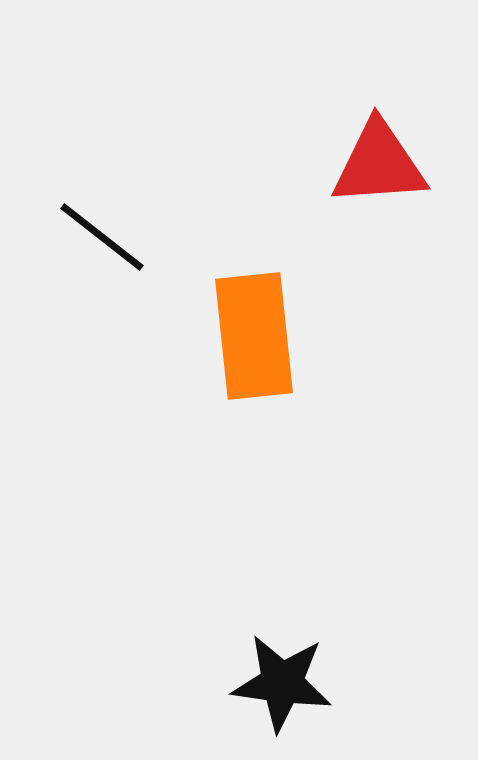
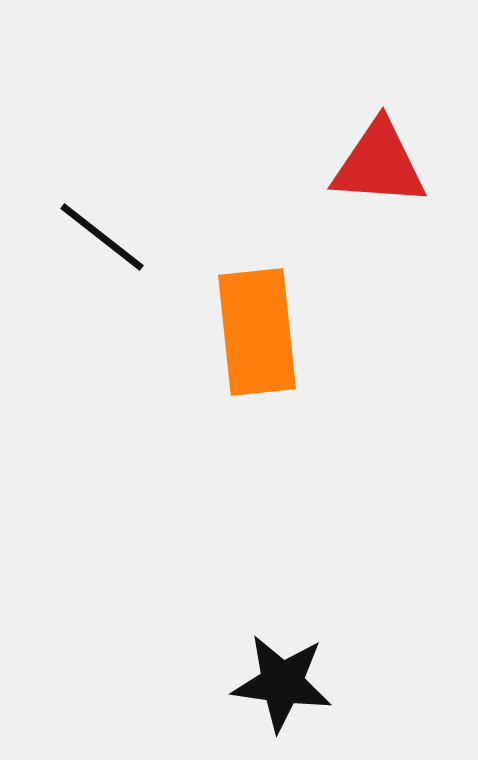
red triangle: rotated 8 degrees clockwise
orange rectangle: moved 3 px right, 4 px up
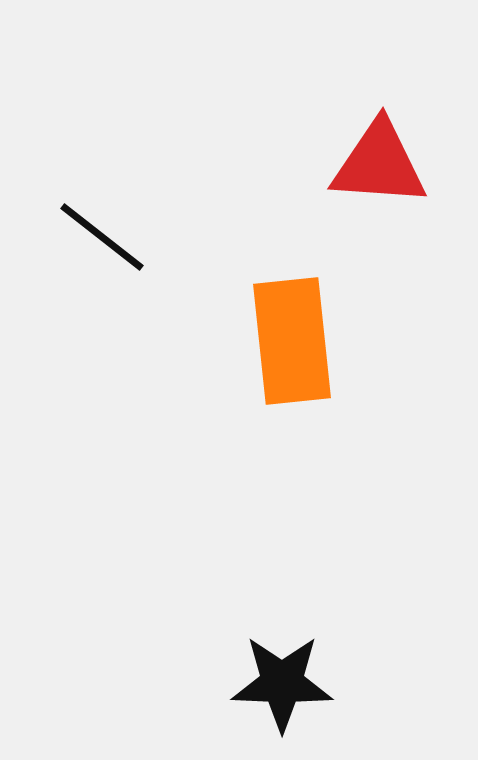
orange rectangle: moved 35 px right, 9 px down
black star: rotated 6 degrees counterclockwise
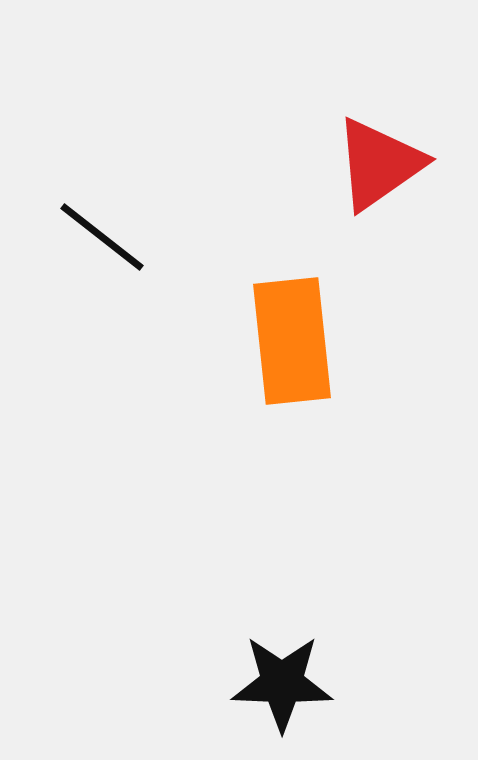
red triangle: rotated 39 degrees counterclockwise
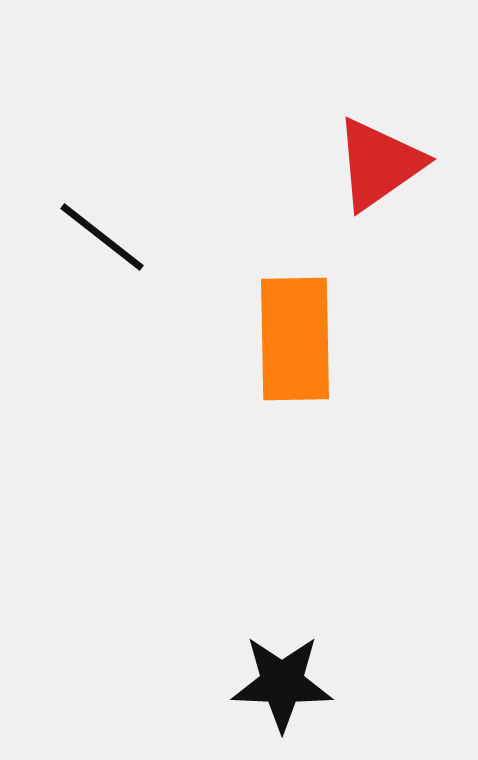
orange rectangle: moved 3 px right, 2 px up; rotated 5 degrees clockwise
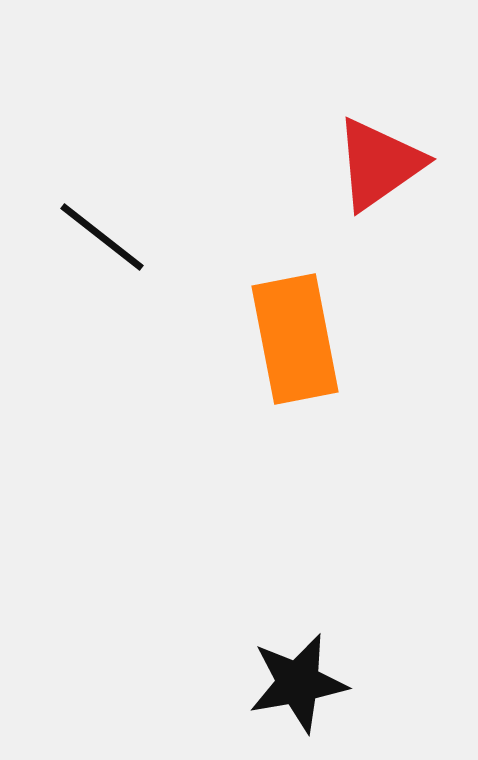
orange rectangle: rotated 10 degrees counterclockwise
black star: moved 16 px right; rotated 12 degrees counterclockwise
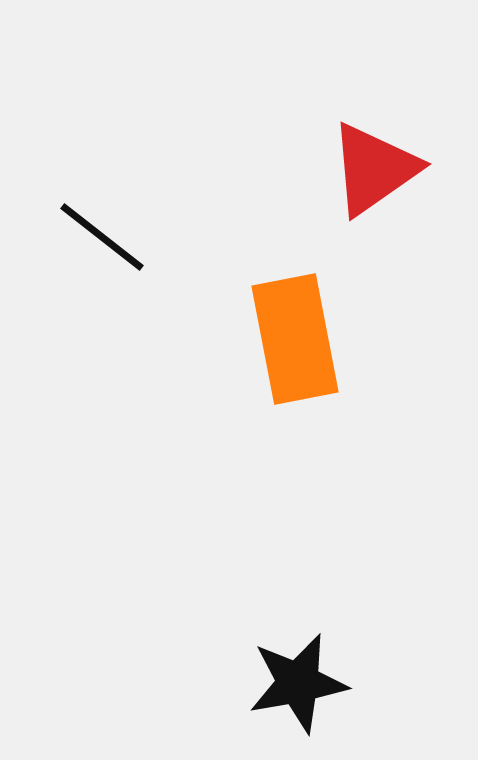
red triangle: moved 5 px left, 5 px down
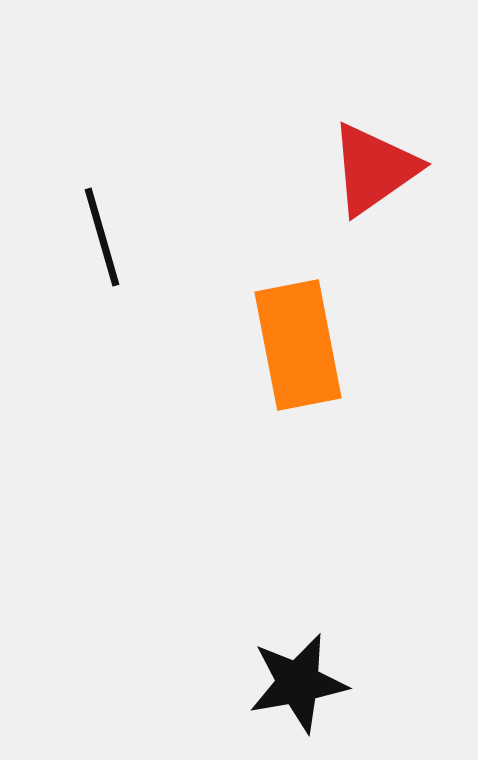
black line: rotated 36 degrees clockwise
orange rectangle: moved 3 px right, 6 px down
